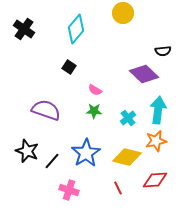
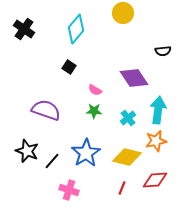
purple diamond: moved 10 px left, 4 px down; rotated 12 degrees clockwise
red line: moved 4 px right; rotated 48 degrees clockwise
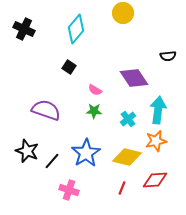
black cross: rotated 10 degrees counterclockwise
black semicircle: moved 5 px right, 5 px down
cyan cross: moved 1 px down
